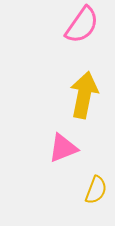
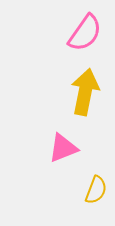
pink semicircle: moved 3 px right, 8 px down
yellow arrow: moved 1 px right, 3 px up
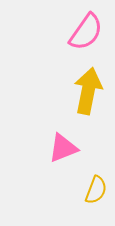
pink semicircle: moved 1 px right, 1 px up
yellow arrow: moved 3 px right, 1 px up
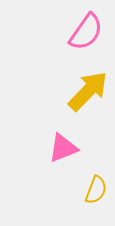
yellow arrow: rotated 33 degrees clockwise
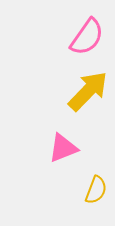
pink semicircle: moved 1 px right, 5 px down
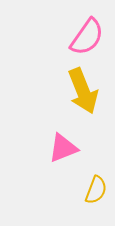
yellow arrow: moved 5 px left; rotated 114 degrees clockwise
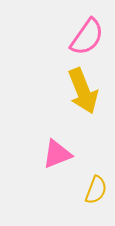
pink triangle: moved 6 px left, 6 px down
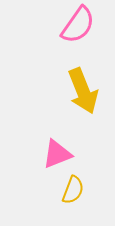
pink semicircle: moved 9 px left, 12 px up
yellow semicircle: moved 23 px left
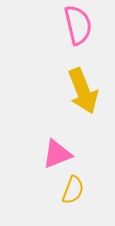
pink semicircle: rotated 48 degrees counterclockwise
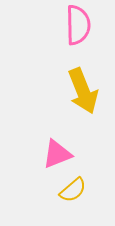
pink semicircle: rotated 12 degrees clockwise
yellow semicircle: rotated 28 degrees clockwise
